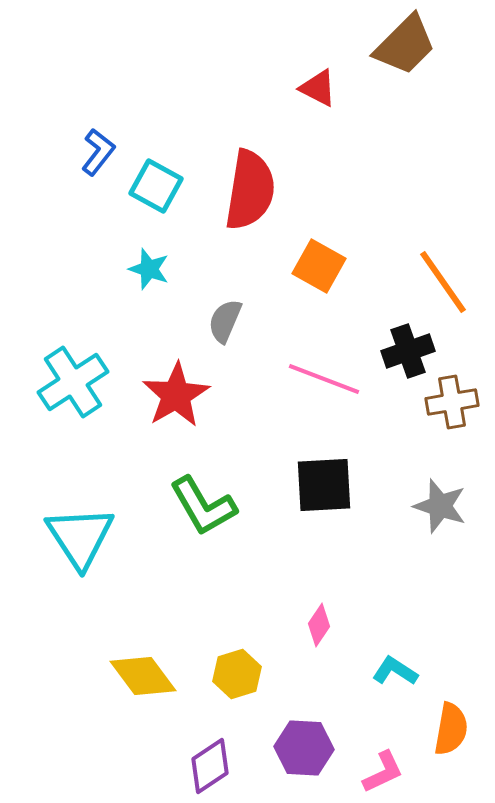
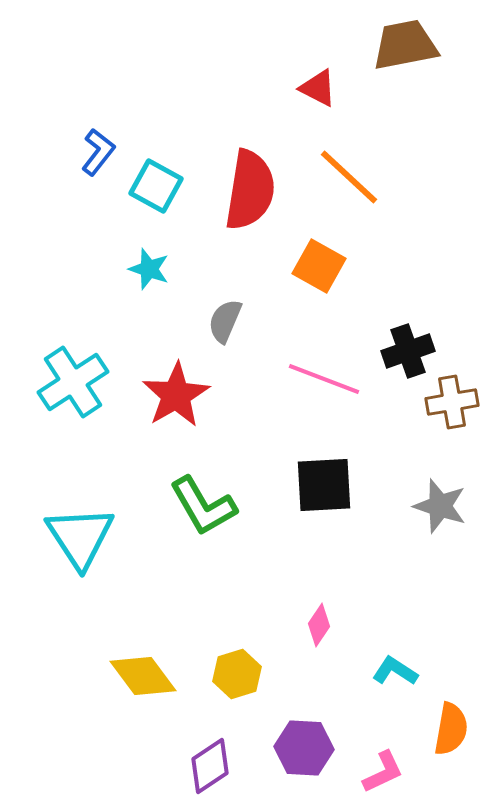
brown trapezoid: rotated 146 degrees counterclockwise
orange line: moved 94 px left, 105 px up; rotated 12 degrees counterclockwise
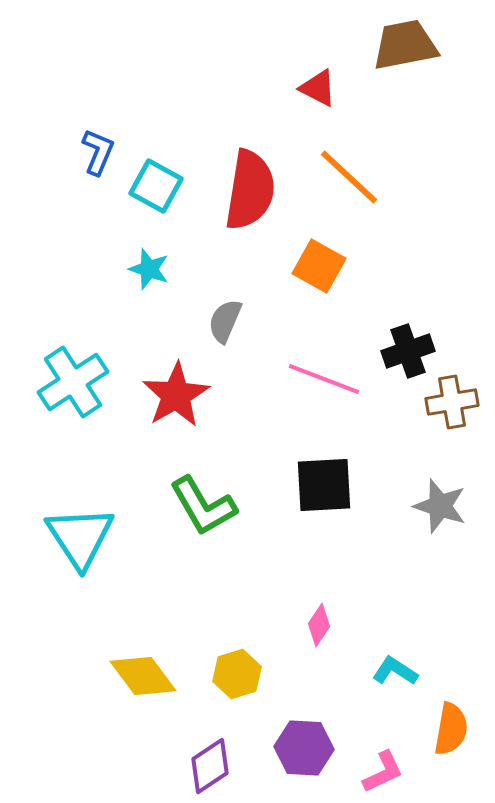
blue L-shape: rotated 15 degrees counterclockwise
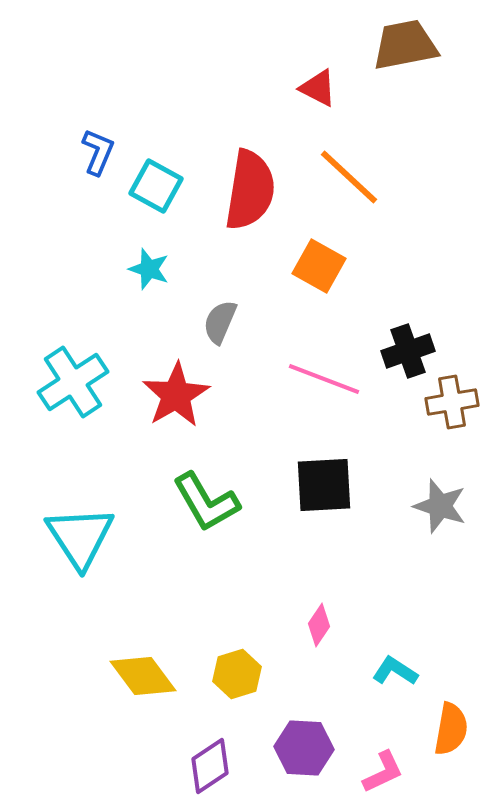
gray semicircle: moved 5 px left, 1 px down
green L-shape: moved 3 px right, 4 px up
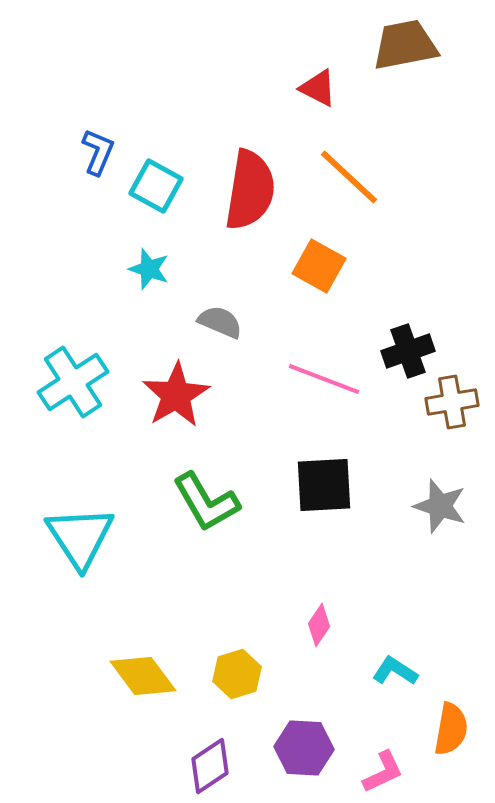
gray semicircle: rotated 90 degrees clockwise
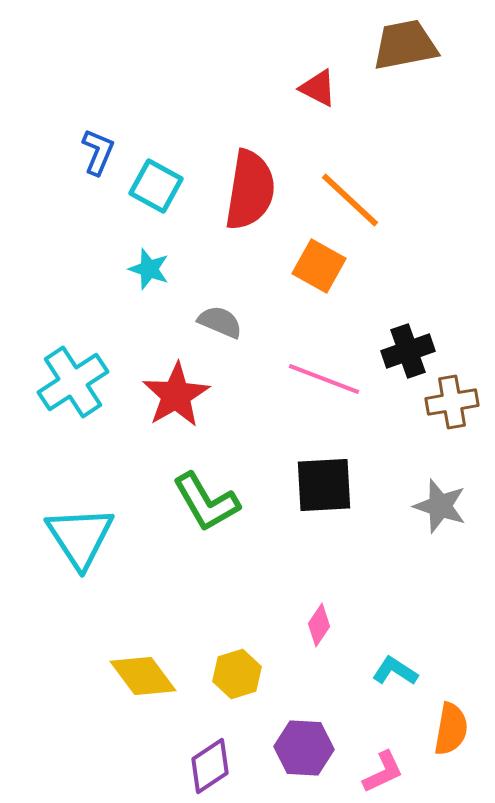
orange line: moved 1 px right, 23 px down
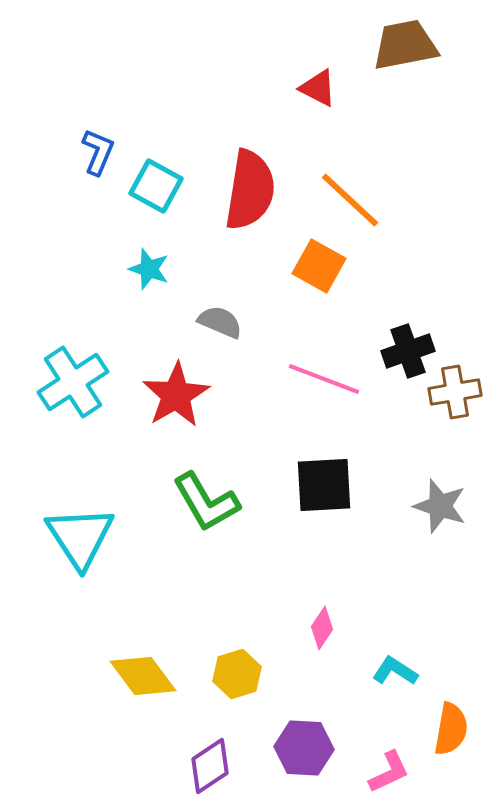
brown cross: moved 3 px right, 10 px up
pink diamond: moved 3 px right, 3 px down
pink L-shape: moved 6 px right
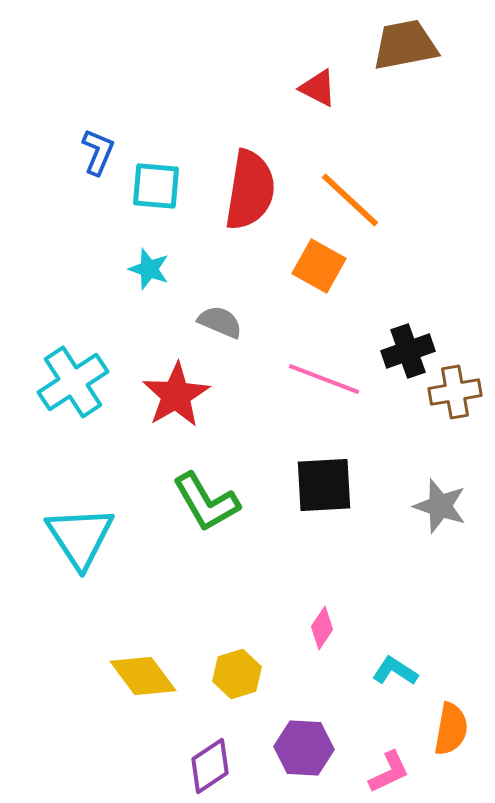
cyan square: rotated 24 degrees counterclockwise
